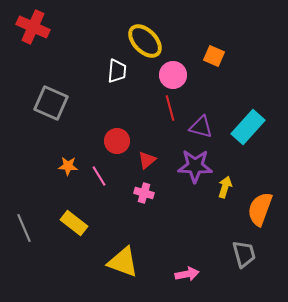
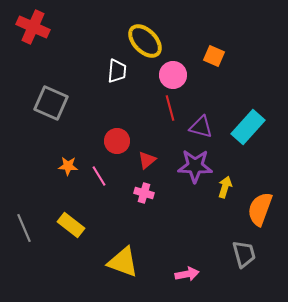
yellow rectangle: moved 3 px left, 2 px down
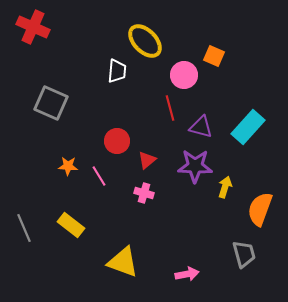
pink circle: moved 11 px right
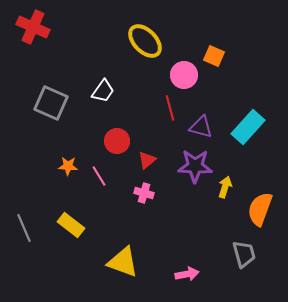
white trapezoid: moved 14 px left, 20 px down; rotated 30 degrees clockwise
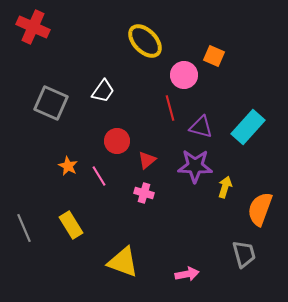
orange star: rotated 24 degrees clockwise
yellow rectangle: rotated 20 degrees clockwise
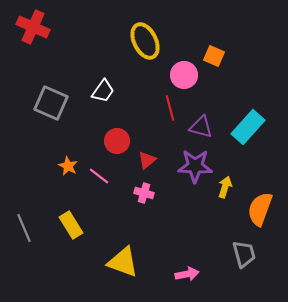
yellow ellipse: rotated 18 degrees clockwise
pink line: rotated 20 degrees counterclockwise
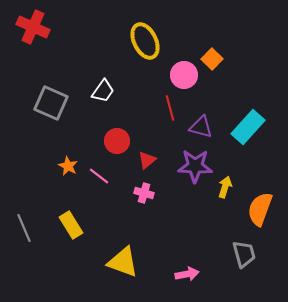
orange square: moved 2 px left, 3 px down; rotated 20 degrees clockwise
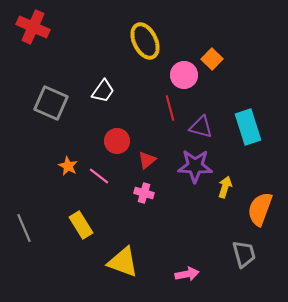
cyan rectangle: rotated 60 degrees counterclockwise
yellow rectangle: moved 10 px right
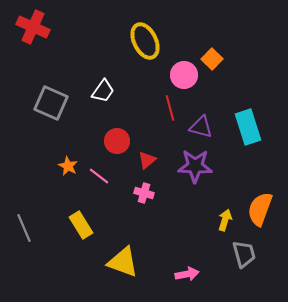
yellow arrow: moved 33 px down
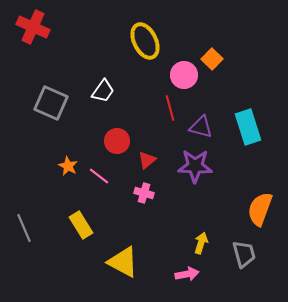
yellow arrow: moved 24 px left, 23 px down
yellow triangle: rotated 8 degrees clockwise
